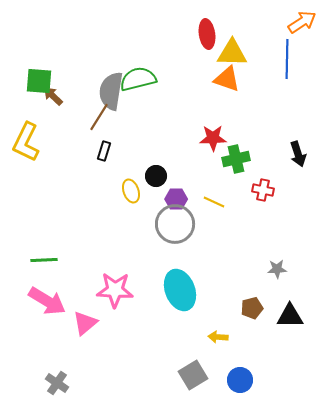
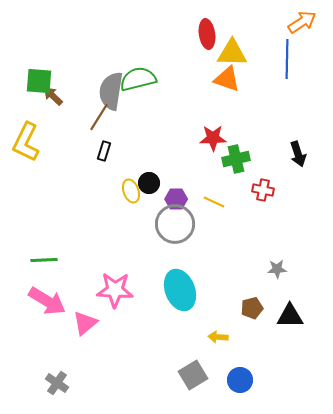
black circle: moved 7 px left, 7 px down
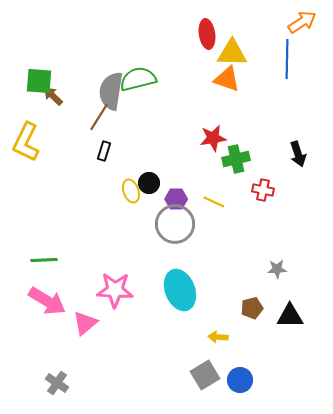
red star: rotated 8 degrees counterclockwise
gray square: moved 12 px right
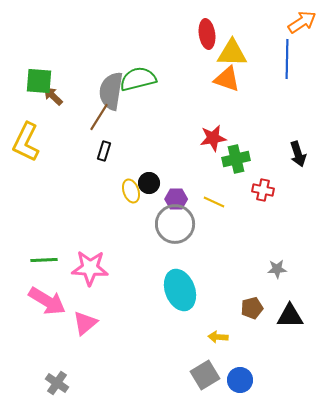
pink star: moved 25 px left, 22 px up
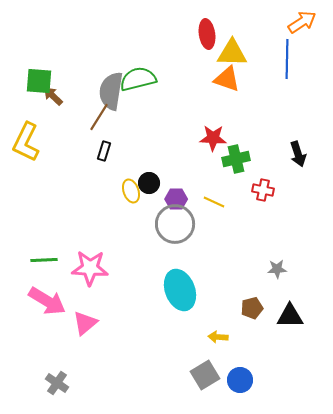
red star: rotated 12 degrees clockwise
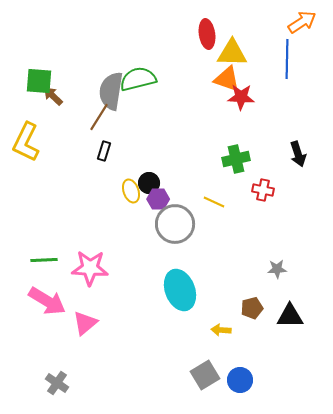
red star: moved 28 px right, 41 px up
purple hexagon: moved 18 px left
yellow arrow: moved 3 px right, 7 px up
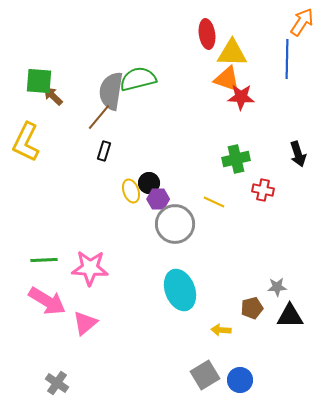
orange arrow: rotated 24 degrees counterclockwise
brown line: rotated 8 degrees clockwise
gray star: moved 18 px down
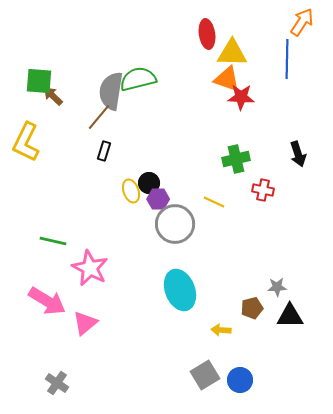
green line: moved 9 px right, 19 px up; rotated 16 degrees clockwise
pink star: rotated 24 degrees clockwise
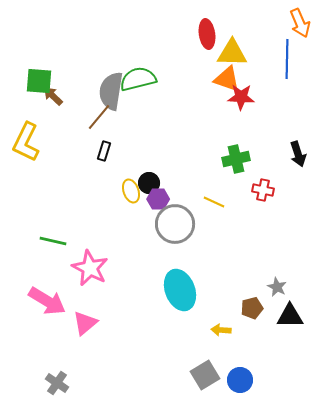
orange arrow: moved 2 px left, 1 px down; rotated 124 degrees clockwise
gray star: rotated 30 degrees clockwise
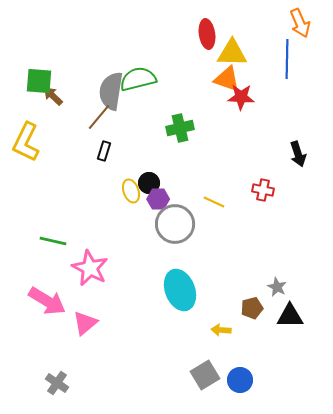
green cross: moved 56 px left, 31 px up
